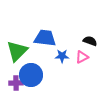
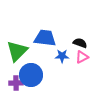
black semicircle: moved 10 px left, 2 px down
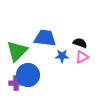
blue circle: moved 3 px left
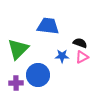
blue trapezoid: moved 3 px right, 12 px up
green triangle: moved 1 px right, 2 px up
blue circle: moved 10 px right
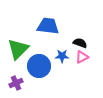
blue circle: moved 1 px right, 9 px up
purple cross: rotated 24 degrees counterclockwise
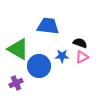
green triangle: rotated 45 degrees counterclockwise
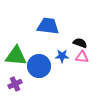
green triangle: moved 2 px left, 7 px down; rotated 25 degrees counterclockwise
pink triangle: rotated 32 degrees clockwise
purple cross: moved 1 px left, 1 px down
